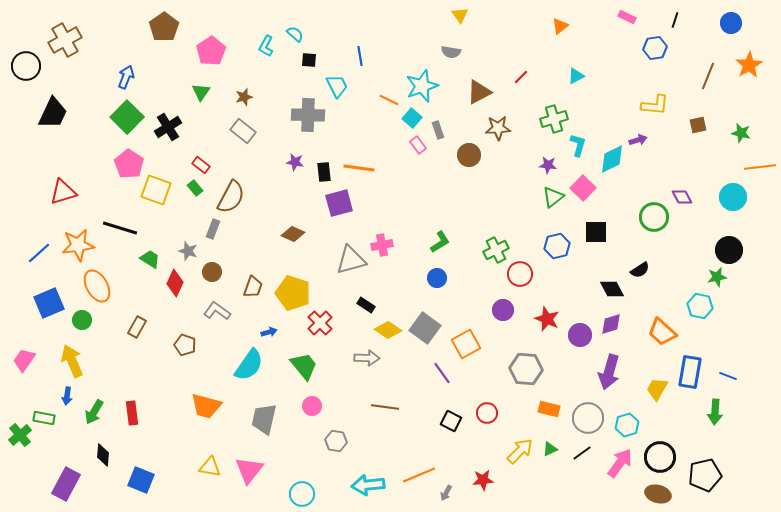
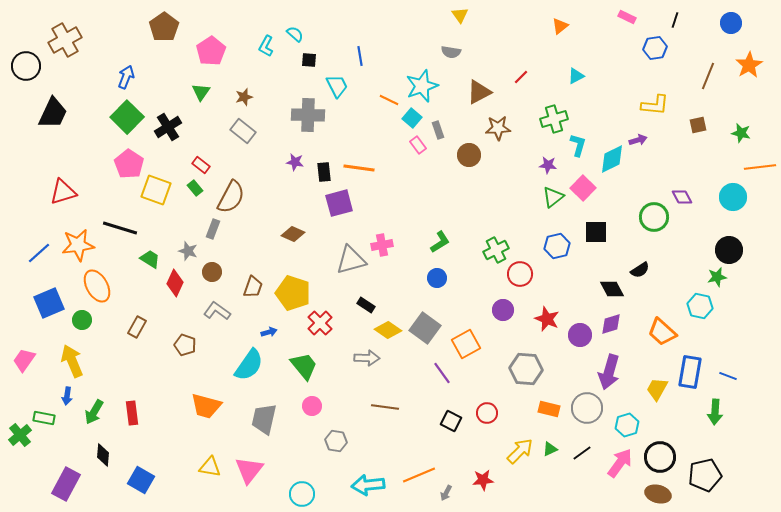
gray circle at (588, 418): moved 1 px left, 10 px up
blue square at (141, 480): rotated 8 degrees clockwise
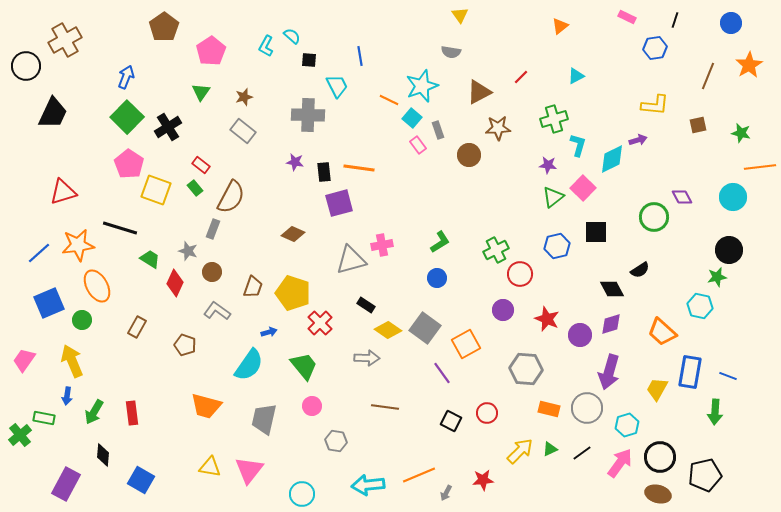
cyan semicircle at (295, 34): moved 3 px left, 2 px down
